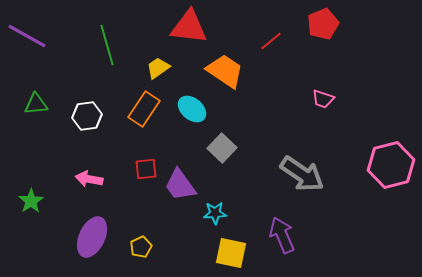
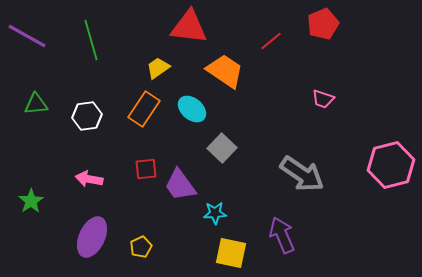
green line: moved 16 px left, 5 px up
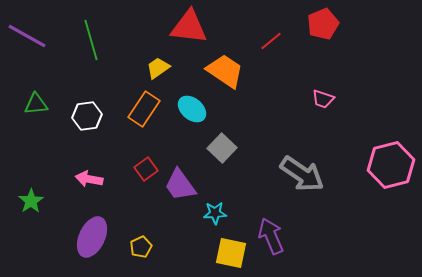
red square: rotated 30 degrees counterclockwise
purple arrow: moved 11 px left, 1 px down
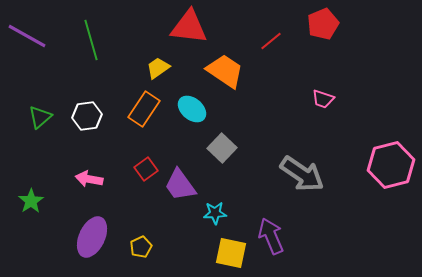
green triangle: moved 4 px right, 13 px down; rotated 35 degrees counterclockwise
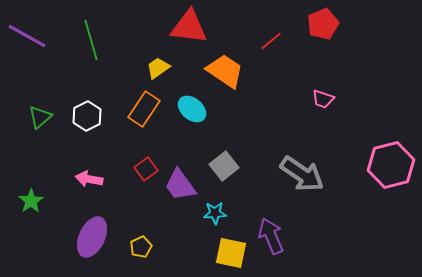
white hexagon: rotated 20 degrees counterclockwise
gray square: moved 2 px right, 18 px down; rotated 8 degrees clockwise
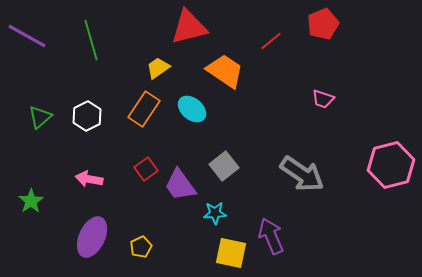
red triangle: rotated 21 degrees counterclockwise
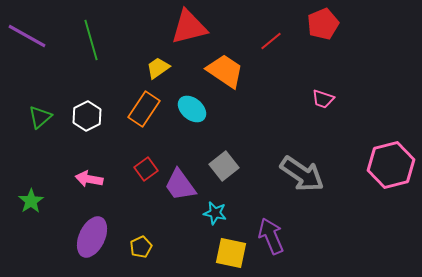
cyan star: rotated 15 degrees clockwise
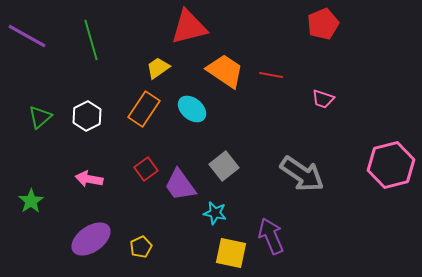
red line: moved 34 px down; rotated 50 degrees clockwise
purple ellipse: moved 1 px left, 2 px down; rotated 30 degrees clockwise
